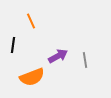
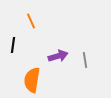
purple arrow: rotated 12 degrees clockwise
orange semicircle: moved 3 px down; rotated 120 degrees clockwise
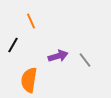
black line: rotated 21 degrees clockwise
gray line: rotated 28 degrees counterclockwise
orange semicircle: moved 3 px left
